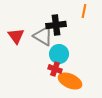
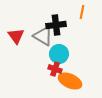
orange line: moved 2 px left, 1 px down
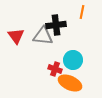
gray triangle: rotated 25 degrees counterclockwise
cyan circle: moved 14 px right, 6 px down
orange ellipse: moved 2 px down
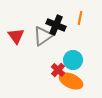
orange line: moved 2 px left, 6 px down
black cross: rotated 30 degrees clockwise
gray triangle: rotated 40 degrees counterclockwise
red cross: moved 3 px right, 1 px down; rotated 24 degrees clockwise
orange ellipse: moved 1 px right, 2 px up
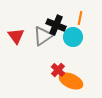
cyan circle: moved 23 px up
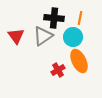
black cross: moved 2 px left, 7 px up; rotated 18 degrees counterclockwise
red cross: rotated 16 degrees clockwise
orange ellipse: moved 8 px right, 20 px up; rotated 40 degrees clockwise
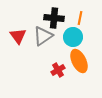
red triangle: moved 2 px right
